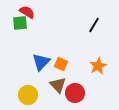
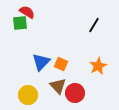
brown triangle: moved 1 px down
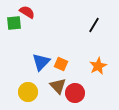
green square: moved 6 px left
yellow circle: moved 3 px up
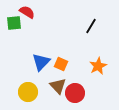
black line: moved 3 px left, 1 px down
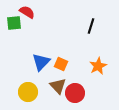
black line: rotated 14 degrees counterclockwise
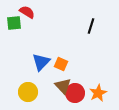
orange star: moved 27 px down
brown triangle: moved 5 px right
